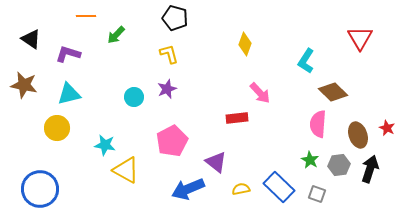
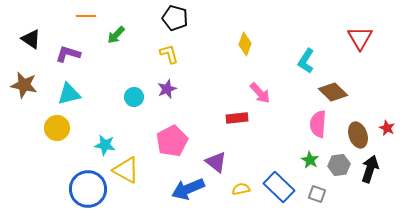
blue circle: moved 48 px right
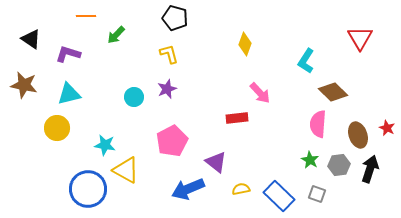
blue rectangle: moved 9 px down
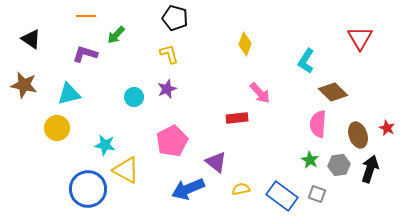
purple L-shape: moved 17 px right
blue rectangle: moved 3 px right; rotated 8 degrees counterclockwise
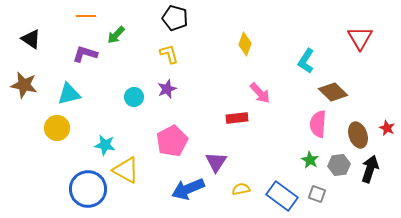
purple triangle: rotated 25 degrees clockwise
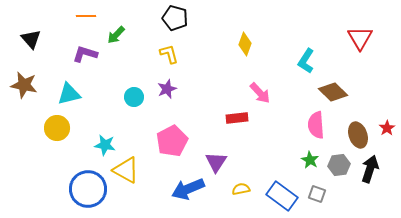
black triangle: rotated 15 degrees clockwise
pink semicircle: moved 2 px left, 1 px down; rotated 8 degrees counterclockwise
red star: rotated 14 degrees clockwise
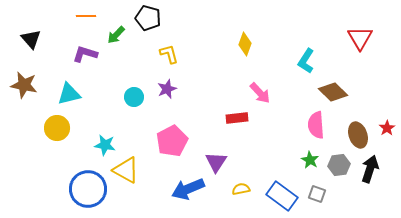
black pentagon: moved 27 px left
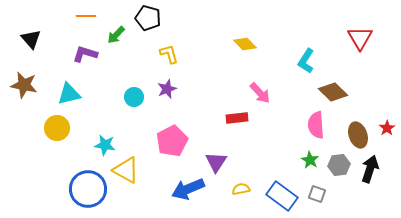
yellow diamond: rotated 65 degrees counterclockwise
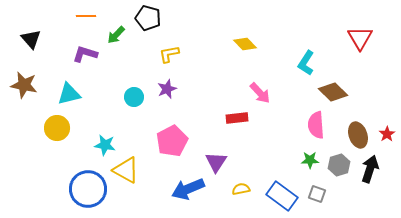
yellow L-shape: rotated 85 degrees counterclockwise
cyan L-shape: moved 2 px down
red star: moved 6 px down
green star: rotated 30 degrees counterclockwise
gray hexagon: rotated 10 degrees counterclockwise
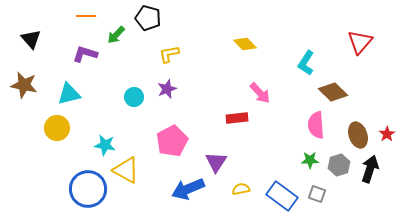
red triangle: moved 4 px down; rotated 12 degrees clockwise
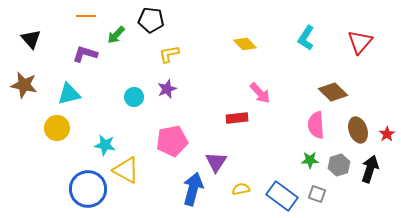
black pentagon: moved 3 px right, 2 px down; rotated 10 degrees counterclockwise
cyan L-shape: moved 25 px up
brown ellipse: moved 5 px up
pink pentagon: rotated 16 degrees clockwise
blue arrow: moved 5 px right; rotated 128 degrees clockwise
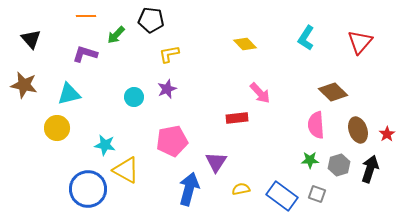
blue arrow: moved 4 px left
